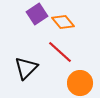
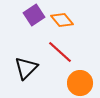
purple square: moved 3 px left, 1 px down
orange diamond: moved 1 px left, 2 px up
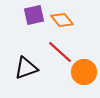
purple square: rotated 20 degrees clockwise
black triangle: rotated 25 degrees clockwise
orange circle: moved 4 px right, 11 px up
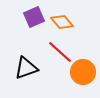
purple square: moved 2 px down; rotated 10 degrees counterclockwise
orange diamond: moved 2 px down
orange circle: moved 1 px left
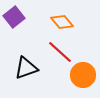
purple square: moved 20 px left; rotated 15 degrees counterclockwise
orange circle: moved 3 px down
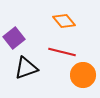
purple square: moved 21 px down
orange diamond: moved 2 px right, 1 px up
red line: moved 2 px right; rotated 28 degrees counterclockwise
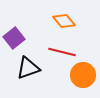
black triangle: moved 2 px right
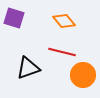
purple square: moved 20 px up; rotated 35 degrees counterclockwise
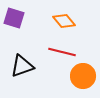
black triangle: moved 6 px left, 2 px up
orange circle: moved 1 px down
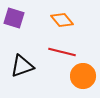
orange diamond: moved 2 px left, 1 px up
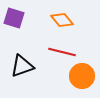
orange circle: moved 1 px left
